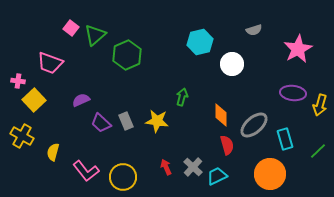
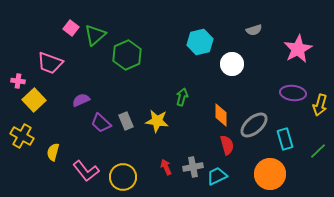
gray cross: rotated 36 degrees clockwise
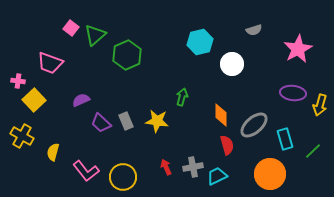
green line: moved 5 px left
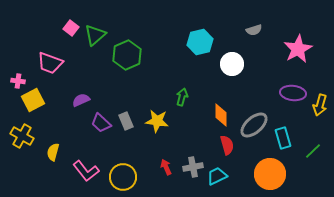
yellow square: moved 1 px left; rotated 15 degrees clockwise
cyan rectangle: moved 2 px left, 1 px up
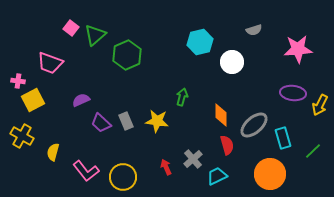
pink star: rotated 24 degrees clockwise
white circle: moved 2 px up
yellow arrow: rotated 10 degrees clockwise
gray cross: moved 8 px up; rotated 30 degrees counterclockwise
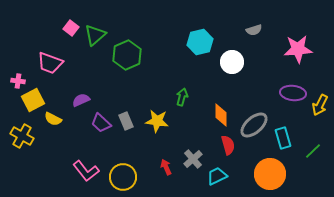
red semicircle: moved 1 px right
yellow semicircle: moved 33 px up; rotated 78 degrees counterclockwise
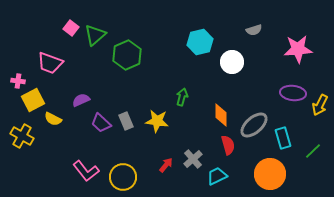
red arrow: moved 2 px up; rotated 63 degrees clockwise
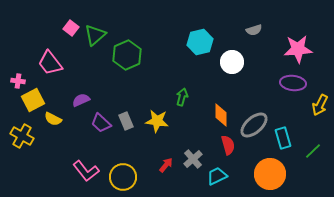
pink trapezoid: rotated 32 degrees clockwise
purple ellipse: moved 10 px up
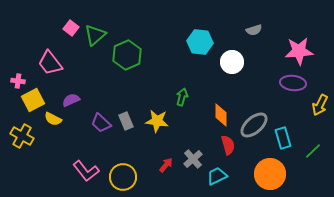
cyan hexagon: rotated 20 degrees clockwise
pink star: moved 1 px right, 2 px down
purple semicircle: moved 10 px left
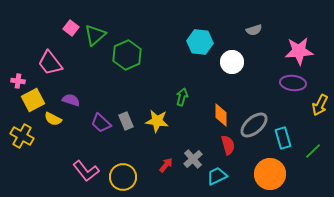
purple semicircle: rotated 42 degrees clockwise
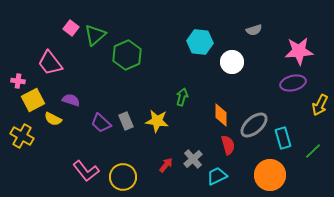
purple ellipse: rotated 20 degrees counterclockwise
orange circle: moved 1 px down
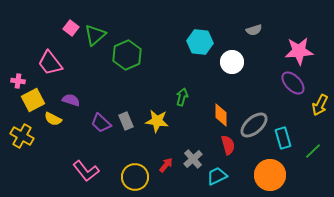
purple ellipse: rotated 60 degrees clockwise
yellow circle: moved 12 px right
